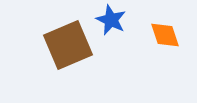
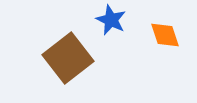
brown square: moved 13 px down; rotated 15 degrees counterclockwise
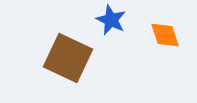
brown square: rotated 27 degrees counterclockwise
